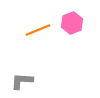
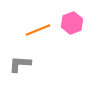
gray L-shape: moved 2 px left, 17 px up
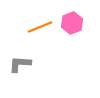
orange line: moved 2 px right, 3 px up
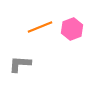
pink hexagon: moved 6 px down
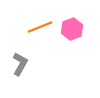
gray L-shape: rotated 115 degrees clockwise
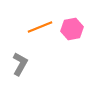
pink hexagon: rotated 10 degrees clockwise
